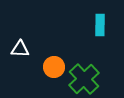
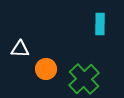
cyan rectangle: moved 1 px up
orange circle: moved 8 px left, 2 px down
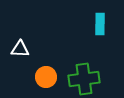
orange circle: moved 8 px down
green cross: rotated 36 degrees clockwise
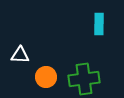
cyan rectangle: moved 1 px left
white triangle: moved 6 px down
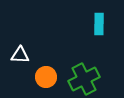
green cross: rotated 20 degrees counterclockwise
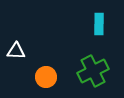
white triangle: moved 4 px left, 4 px up
green cross: moved 9 px right, 8 px up
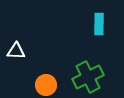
green cross: moved 5 px left, 6 px down
orange circle: moved 8 px down
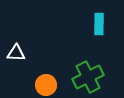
white triangle: moved 2 px down
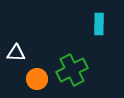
green cross: moved 16 px left, 7 px up
orange circle: moved 9 px left, 6 px up
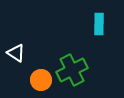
white triangle: rotated 30 degrees clockwise
orange circle: moved 4 px right, 1 px down
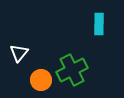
white triangle: moved 3 px right; rotated 36 degrees clockwise
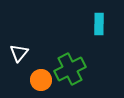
green cross: moved 2 px left, 1 px up
